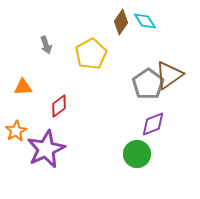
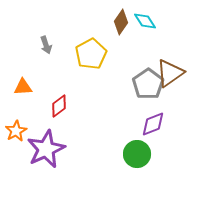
brown triangle: moved 1 px right, 2 px up
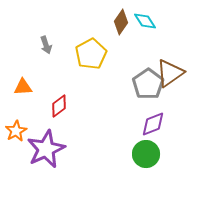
green circle: moved 9 px right
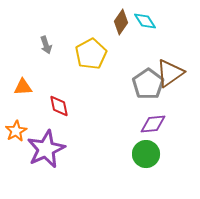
red diamond: rotated 65 degrees counterclockwise
purple diamond: rotated 16 degrees clockwise
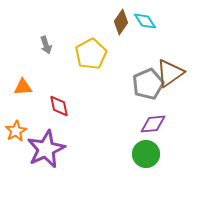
gray pentagon: rotated 12 degrees clockwise
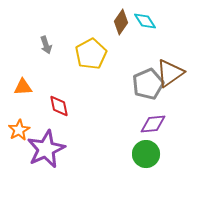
orange star: moved 3 px right, 1 px up
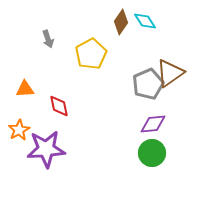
gray arrow: moved 2 px right, 6 px up
orange triangle: moved 2 px right, 2 px down
purple star: rotated 21 degrees clockwise
green circle: moved 6 px right, 1 px up
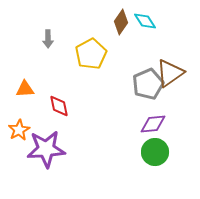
gray arrow: rotated 18 degrees clockwise
green circle: moved 3 px right, 1 px up
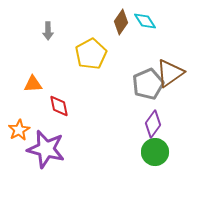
gray arrow: moved 8 px up
orange triangle: moved 8 px right, 5 px up
purple diamond: rotated 48 degrees counterclockwise
purple star: rotated 18 degrees clockwise
